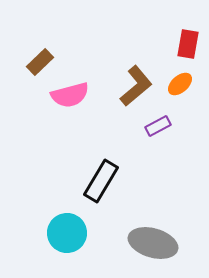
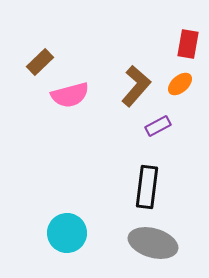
brown L-shape: rotated 9 degrees counterclockwise
black rectangle: moved 46 px right, 6 px down; rotated 24 degrees counterclockwise
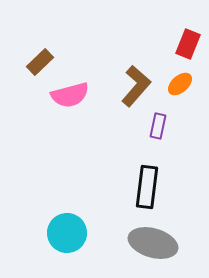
red rectangle: rotated 12 degrees clockwise
purple rectangle: rotated 50 degrees counterclockwise
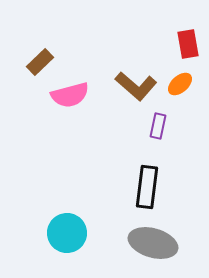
red rectangle: rotated 32 degrees counterclockwise
brown L-shape: rotated 90 degrees clockwise
